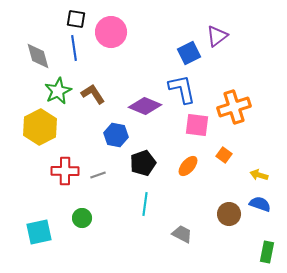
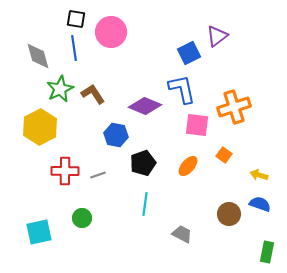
green star: moved 2 px right, 2 px up
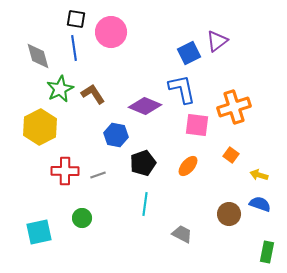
purple triangle: moved 5 px down
orange square: moved 7 px right
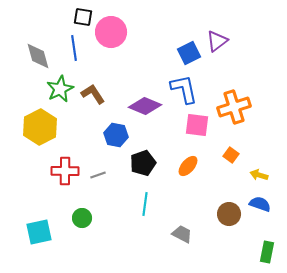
black square: moved 7 px right, 2 px up
blue L-shape: moved 2 px right
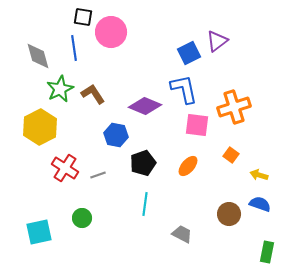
red cross: moved 3 px up; rotated 32 degrees clockwise
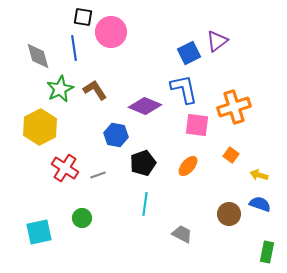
brown L-shape: moved 2 px right, 4 px up
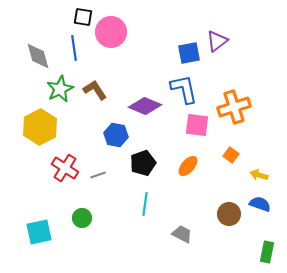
blue square: rotated 15 degrees clockwise
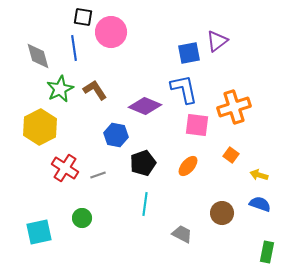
brown circle: moved 7 px left, 1 px up
